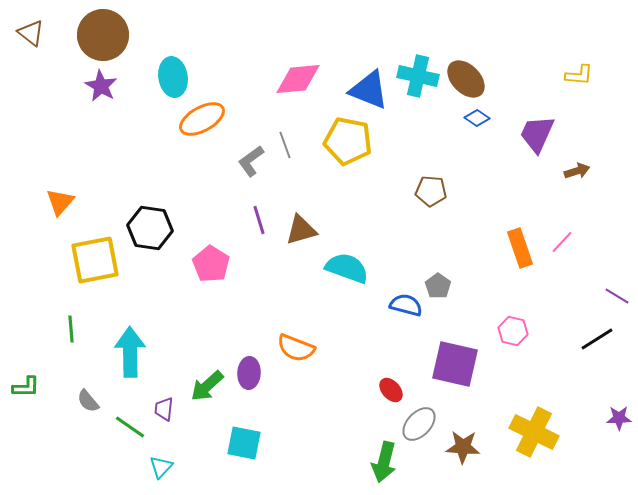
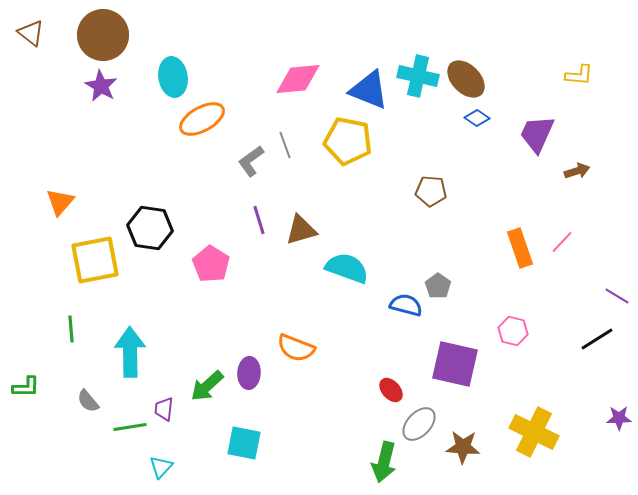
green line at (130, 427): rotated 44 degrees counterclockwise
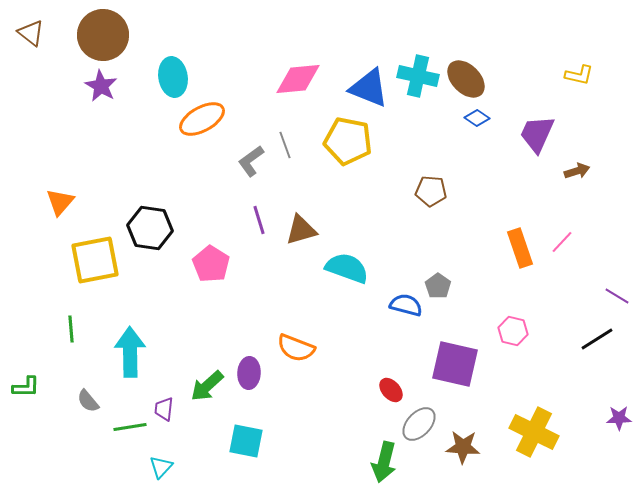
yellow L-shape at (579, 75): rotated 8 degrees clockwise
blue triangle at (369, 90): moved 2 px up
cyan square at (244, 443): moved 2 px right, 2 px up
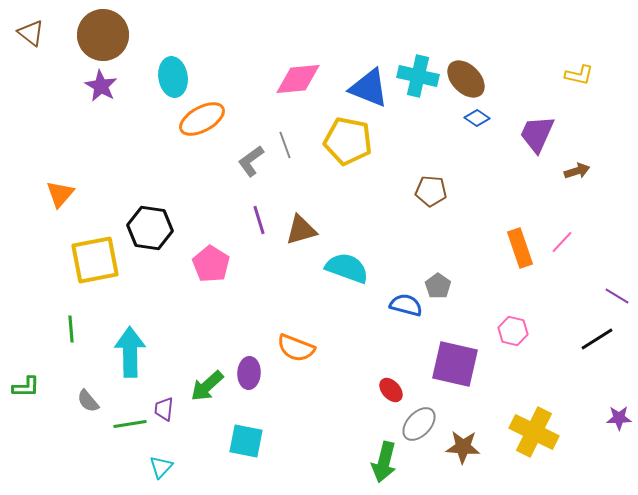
orange triangle at (60, 202): moved 8 px up
green line at (130, 427): moved 3 px up
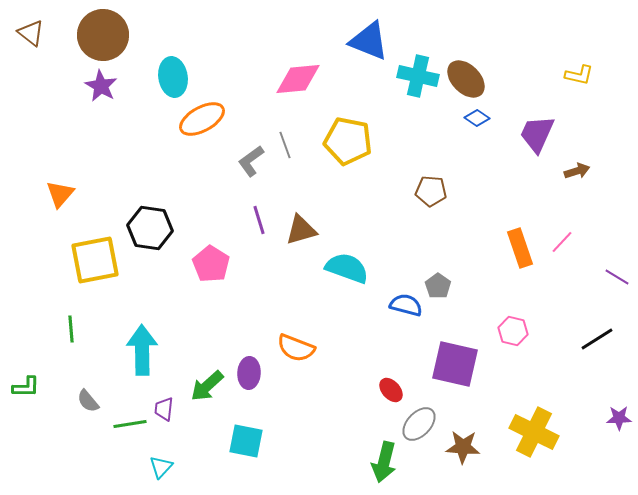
blue triangle at (369, 88): moved 47 px up
purple line at (617, 296): moved 19 px up
cyan arrow at (130, 352): moved 12 px right, 2 px up
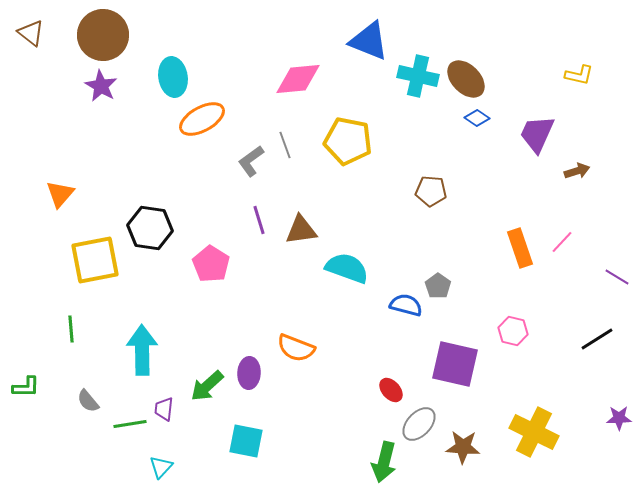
brown triangle at (301, 230): rotated 8 degrees clockwise
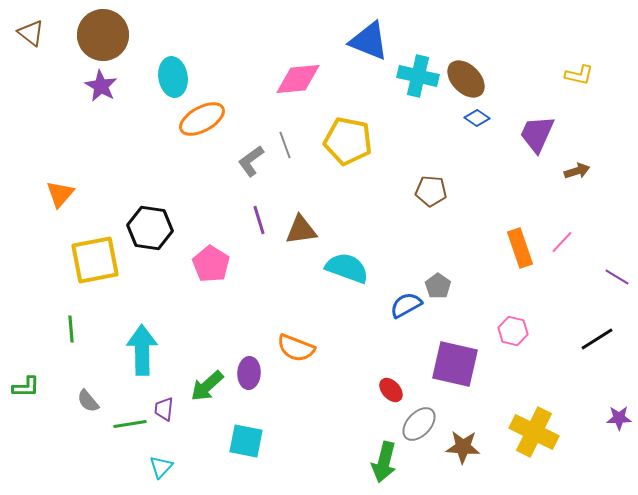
blue semicircle at (406, 305): rotated 44 degrees counterclockwise
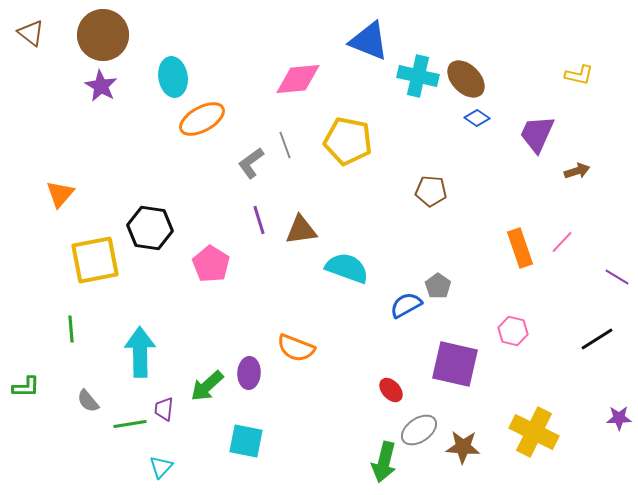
gray L-shape at (251, 161): moved 2 px down
cyan arrow at (142, 350): moved 2 px left, 2 px down
gray ellipse at (419, 424): moved 6 px down; rotated 12 degrees clockwise
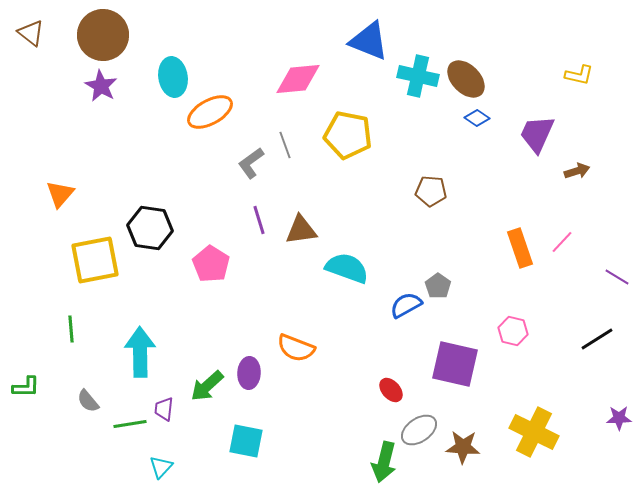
orange ellipse at (202, 119): moved 8 px right, 7 px up
yellow pentagon at (348, 141): moved 6 px up
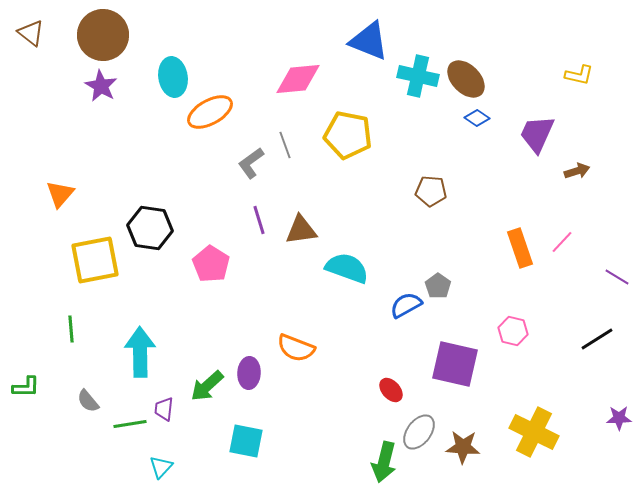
gray ellipse at (419, 430): moved 2 px down; rotated 18 degrees counterclockwise
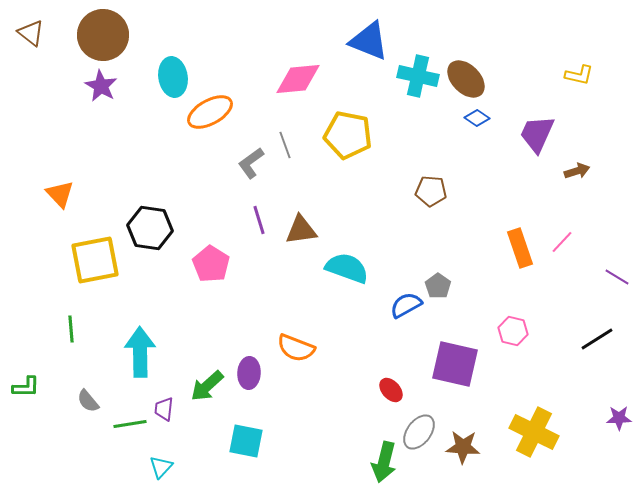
orange triangle at (60, 194): rotated 24 degrees counterclockwise
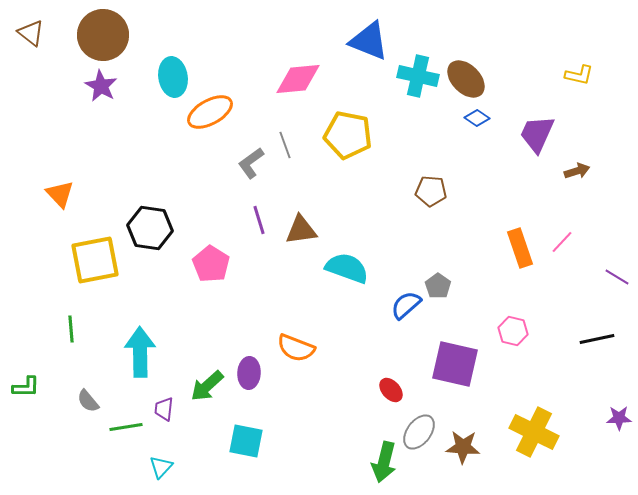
blue semicircle at (406, 305): rotated 12 degrees counterclockwise
black line at (597, 339): rotated 20 degrees clockwise
green line at (130, 424): moved 4 px left, 3 px down
